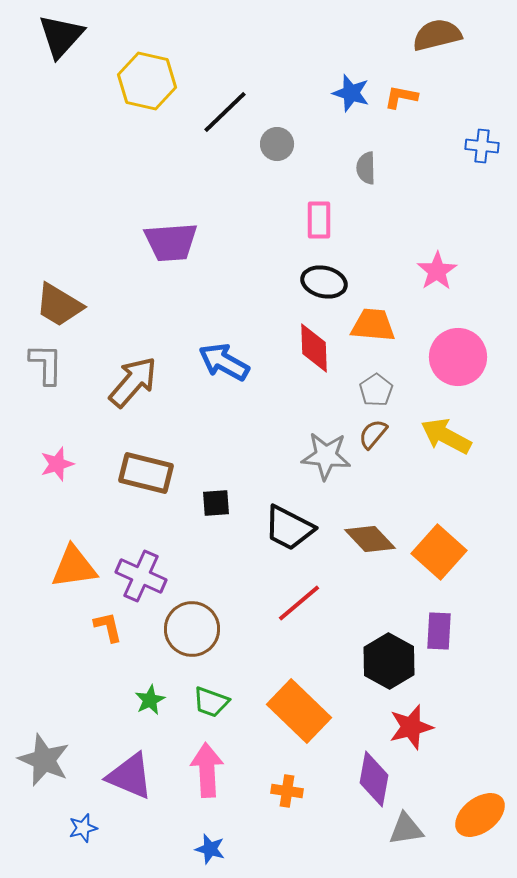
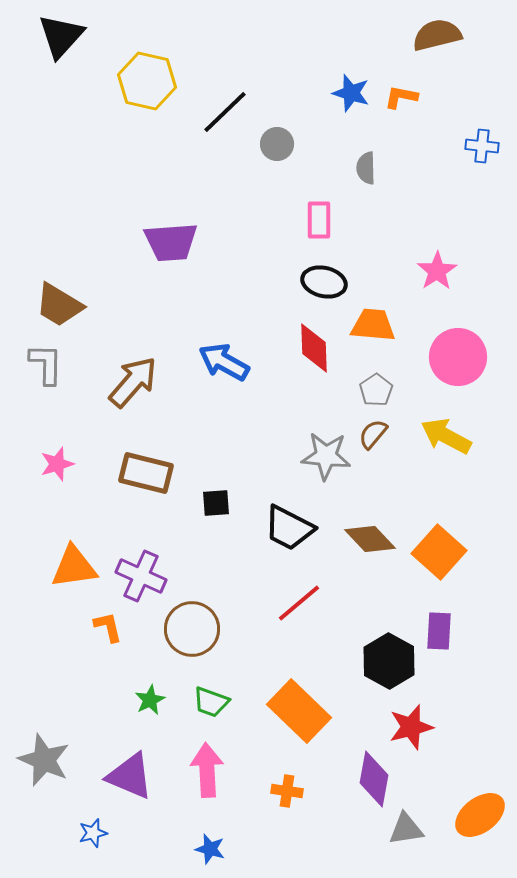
blue star at (83, 828): moved 10 px right, 5 px down
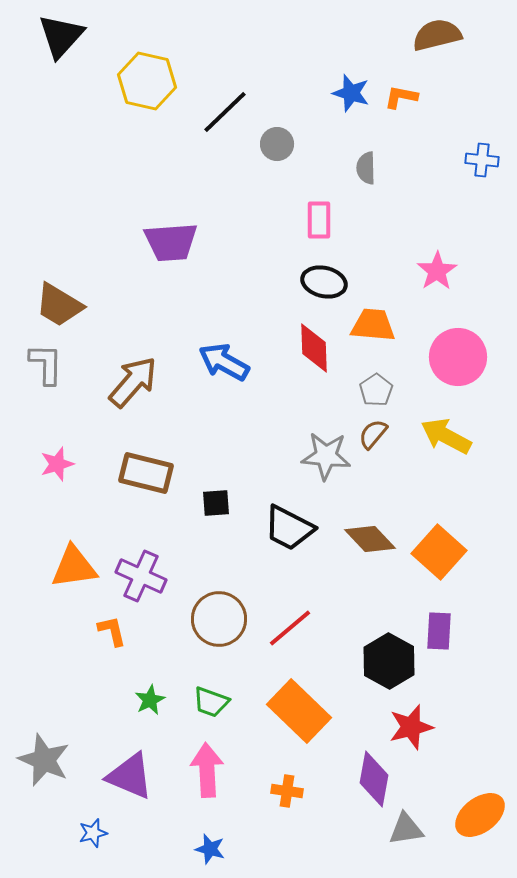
blue cross at (482, 146): moved 14 px down
red line at (299, 603): moved 9 px left, 25 px down
orange L-shape at (108, 627): moved 4 px right, 4 px down
brown circle at (192, 629): moved 27 px right, 10 px up
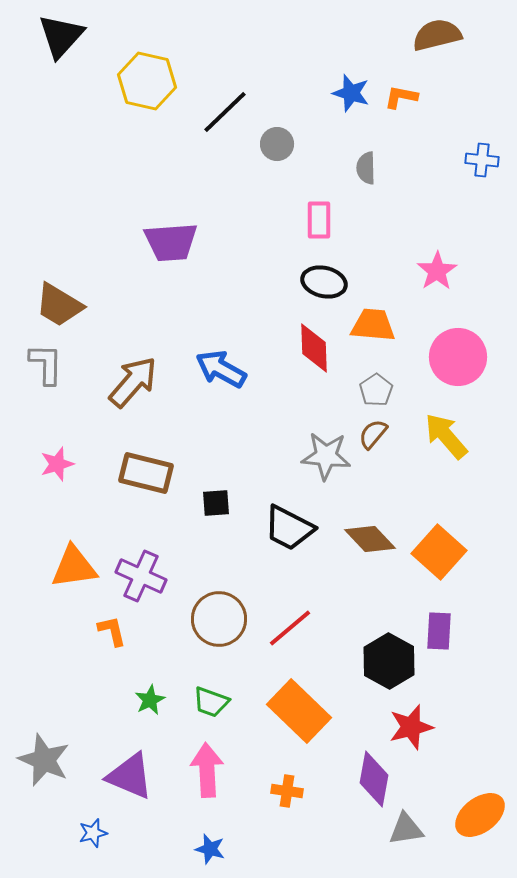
blue arrow at (224, 362): moved 3 px left, 7 px down
yellow arrow at (446, 436): rotated 21 degrees clockwise
